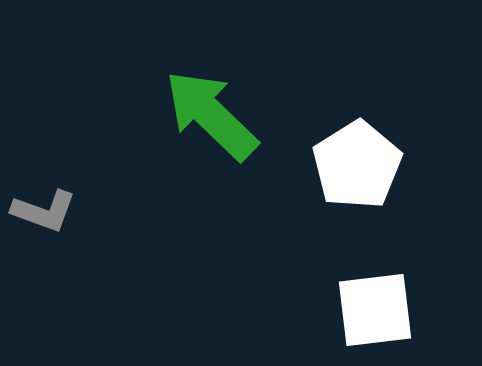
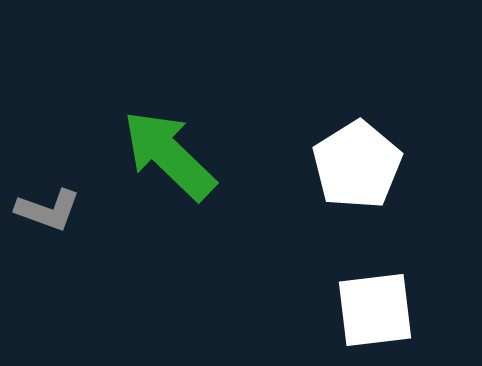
green arrow: moved 42 px left, 40 px down
gray L-shape: moved 4 px right, 1 px up
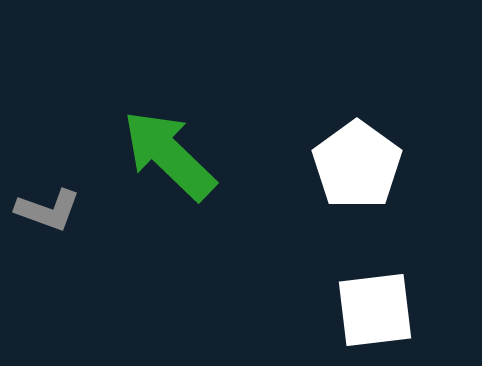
white pentagon: rotated 4 degrees counterclockwise
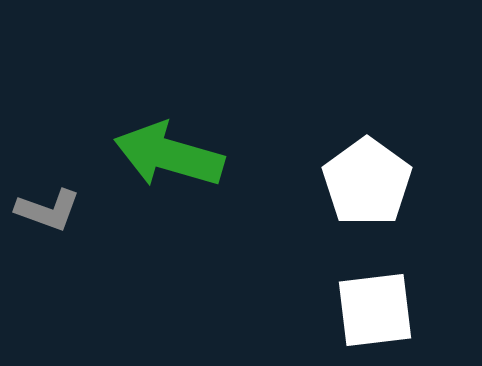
green arrow: rotated 28 degrees counterclockwise
white pentagon: moved 10 px right, 17 px down
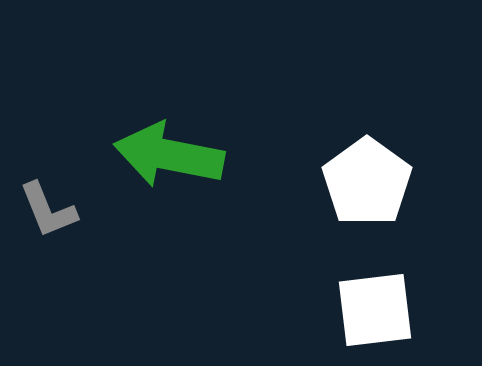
green arrow: rotated 5 degrees counterclockwise
gray L-shape: rotated 48 degrees clockwise
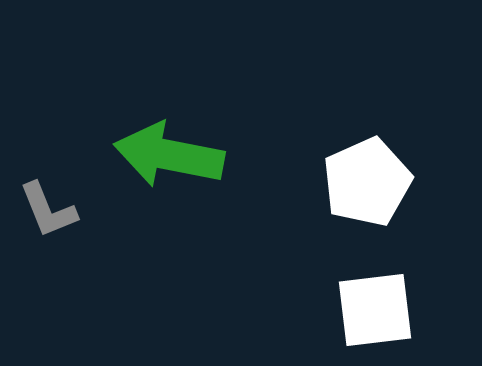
white pentagon: rotated 12 degrees clockwise
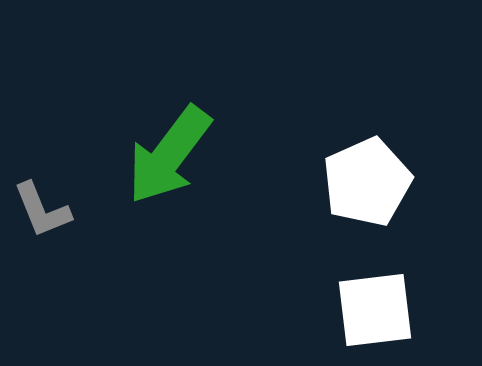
green arrow: rotated 64 degrees counterclockwise
gray L-shape: moved 6 px left
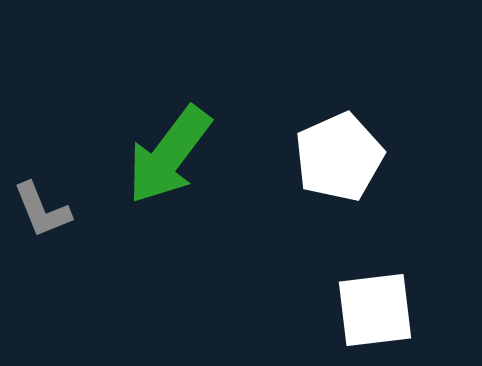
white pentagon: moved 28 px left, 25 px up
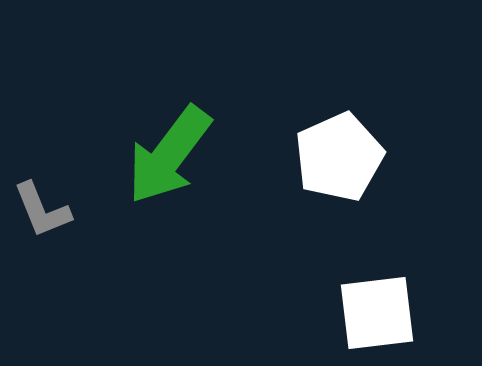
white square: moved 2 px right, 3 px down
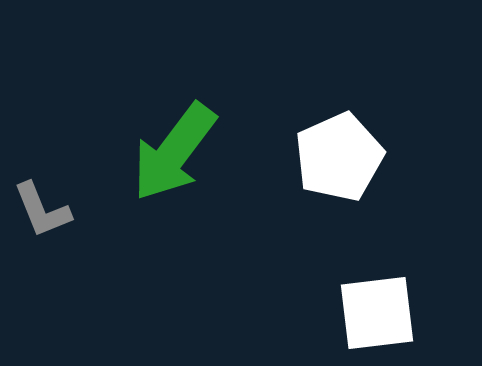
green arrow: moved 5 px right, 3 px up
